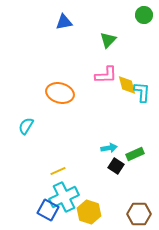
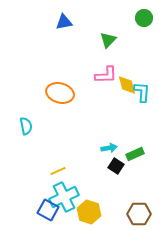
green circle: moved 3 px down
cyan semicircle: rotated 138 degrees clockwise
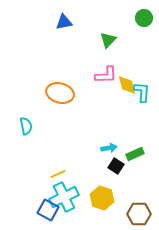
yellow line: moved 3 px down
yellow hexagon: moved 13 px right, 14 px up
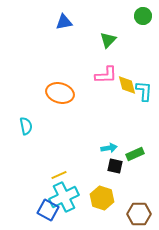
green circle: moved 1 px left, 2 px up
cyan L-shape: moved 2 px right, 1 px up
black square: moved 1 px left; rotated 21 degrees counterclockwise
yellow line: moved 1 px right, 1 px down
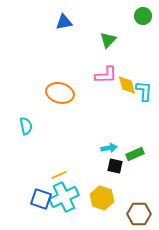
blue square: moved 7 px left, 11 px up; rotated 10 degrees counterclockwise
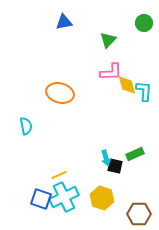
green circle: moved 1 px right, 7 px down
pink L-shape: moved 5 px right, 3 px up
cyan arrow: moved 3 px left, 10 px down; rotated 84 degrees clockwise
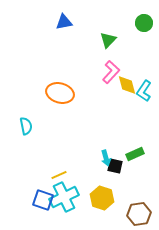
pink L-shape: rotated 45 degrees counterclockwise
cyan L-shape: rotated 150 degrees counterclockwise
blue square: moved 2 px right, 1 px down
brown hexagon: rotated 10 degrees counterclockwise
